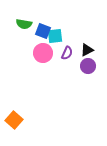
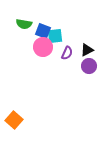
pink circle: moved 6 px up
purple circle: moved 1 px right
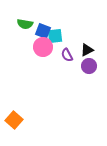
green semicircle: moved 1 px right
purple semicircle: moved 2 px down; rotated 128 degrees clockwise
